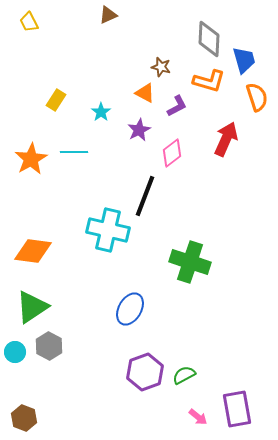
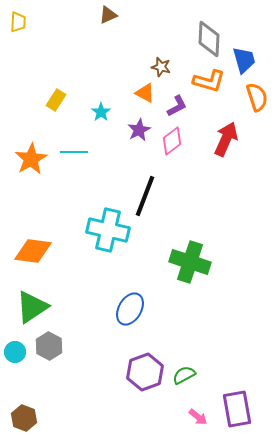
yellow trapezoid: moved 11 px left; rotated 150 degrees counterclockwise
pink diamond: moved 12 px up
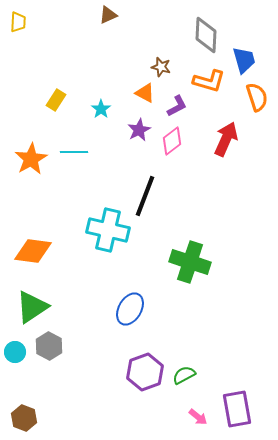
gray diamond: moved 3 px left, 4 px up
cyan star: moved 3 px up
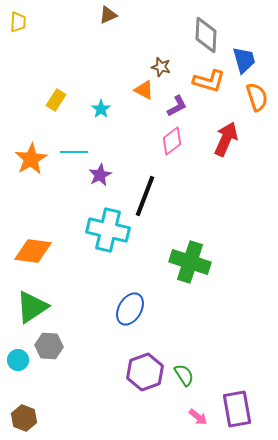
orange triangle: moved 1 px left, 3 px up
purple star: moved 39 px left, 45 px down
gray hexagon: rotated 24 degrees counterclockwise
cyan circle: moved 3 px right, 8 px down
green semicircle: rotated 85 degrees clockwise
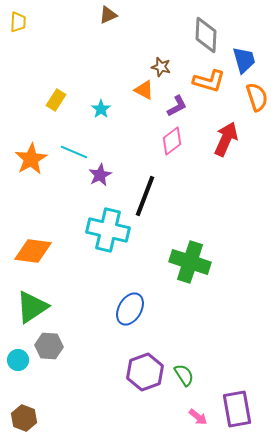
cyan line: rotated 24 degrees clockwise
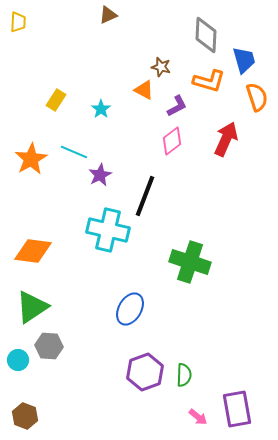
green semicircle: rotated 35 degrees clockwise
brown hexagon: moved 1 px right, 2 px up
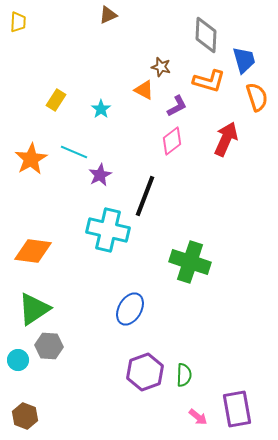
green triangle: moved 2 px right, 2 px down
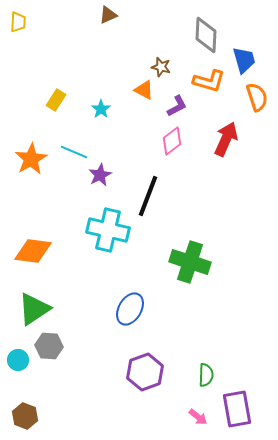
black line: moved 3 px right
green semicircle: moved 22 px right
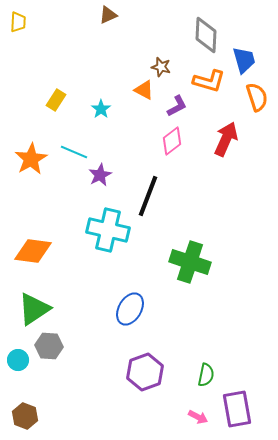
green semicircle: rotated 10 degrees clockwise
pink arrow: rotated 12 degrees counterclockwise
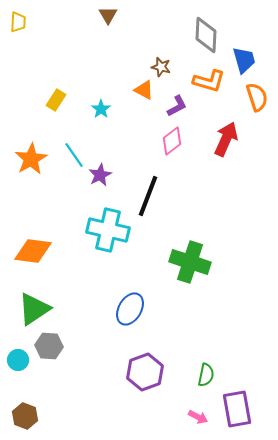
brown triangle: rotated 36 degrees counterclockwise
cyan line: moved 3 px down; rotated 32 degrees clockwise
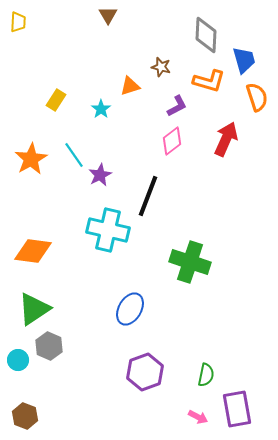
orange triangle: moved 14 px left, 4 px up; rotated 45 degrees counterclockwise
gray hexagon: rotated 20 degrees clockwise
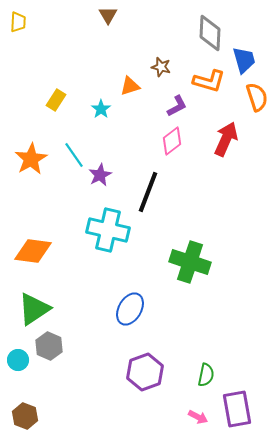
gray diamond: moved 4 px right, 2 px up
black line: moved 4 px up
